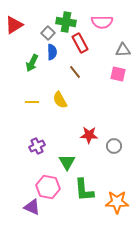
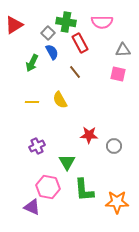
blue semicircle: rotated 28 degrees counterclockwise
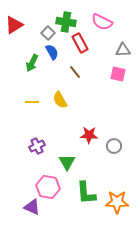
pink semicircle: rotated 25 degrees clockwise
green L-shape: moved 2 px right, 3 px down
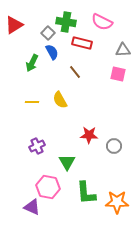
red rectangle: moved 2 px right; rotated 48 degrees counterclockwise
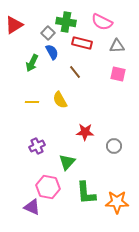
gray triangle: moved 6 px left, 4 px up
red star: moved 4 px left, 3 px up
green triangle: rotated 12 degrees clockwise
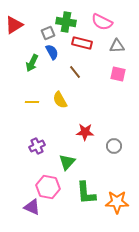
gray square: rotated 24 degrees clockwise
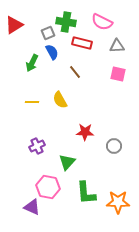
orange star: moved 1 px right
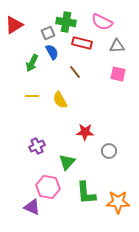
yellow line: moved 6 px up
gray circle: moved 5 px left, 5 px down
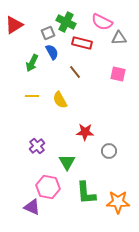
green cross: rotated 18 degrees clockwise
gray triangle: moved 2 px right, 8 px up
purple cross: rotated 14 degrees counterclockwise
green triangle: rotated 12 degrees counterclockwise
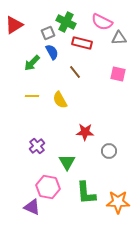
green arrow: rotated 18 degrees clockwise
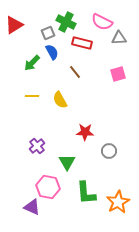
pink square: rotated 28 degrees counterclockwise
orange star: rotated 30 degrees counterclockwise
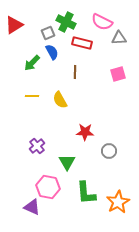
brown line: rotated 40 degrees clockwise
